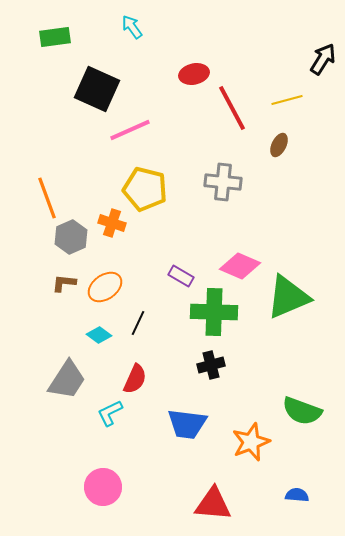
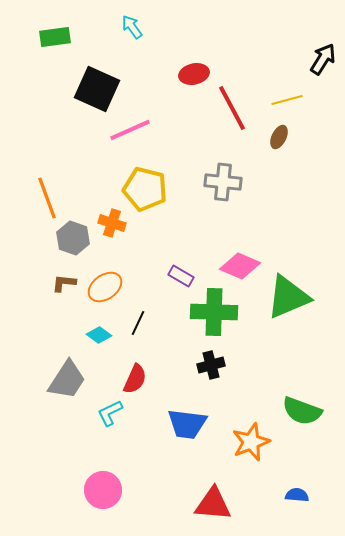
brown ellipse: moved 8 px up
gray hexagon: moved 2 px right, 1 px down; rotated 16 degrees counterclockwise
pink circle: moved 3 px down
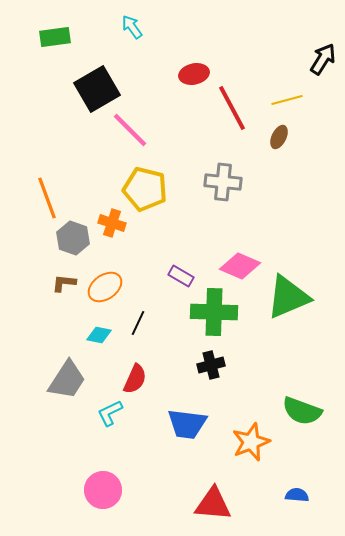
black square: rotated 36 degrees clockwise
pink line: rotated 69 degrees clockwise
cyan diamond: rotated 25 degrees counterclockwise
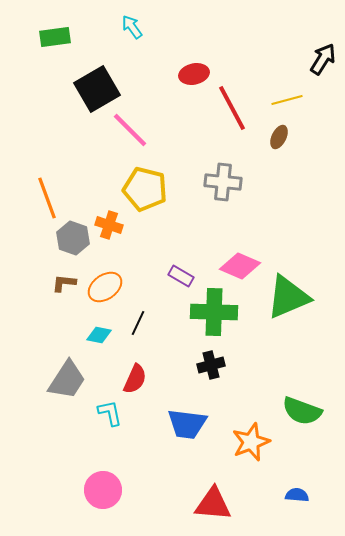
orange cross: moved 3 px left, 2 px down
cyan L-shape: rotated 104 degrees clockwise
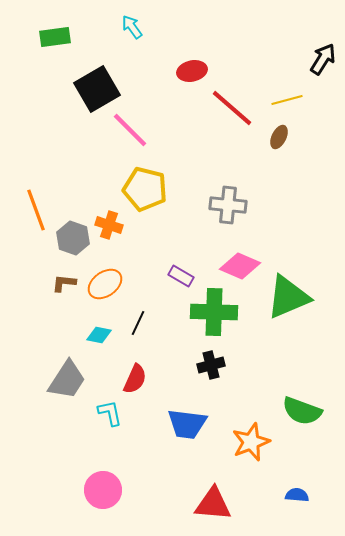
red ellipse: moved 2 px left, 3 px up
red line: rotated 21 degrees counterclockwise
gray cross: moved 5 px right, 23 px down
orange line: moved 11 px left, 12 px down
orange ellipse: moved 3 px up
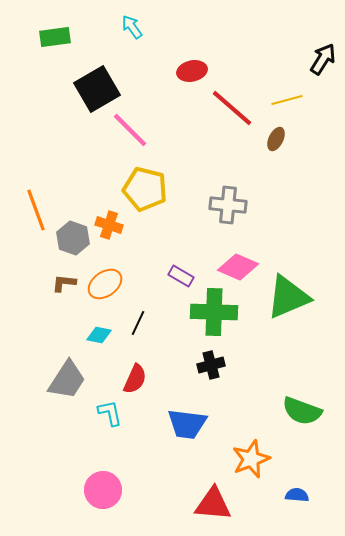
brown ellipse: moved 3 px left, 2 px down
pink diamond: moved 2 px left, 1 px down
orange star: moved 17 px down
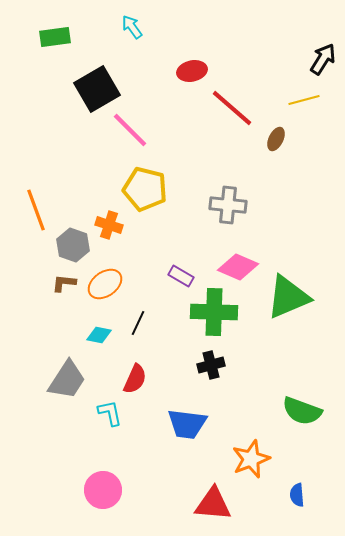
yellow line: moved 17 px right
gray hexagon: moved 7 px down
blue semicircle: rotated 100 degrees counterclockwise
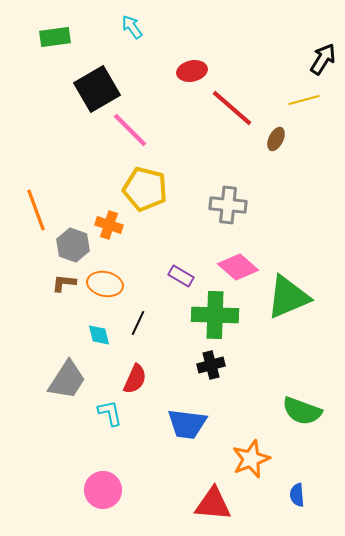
pink diamond: rotated 18 degrees clockwise
orange ellipse: rotated 48 degrees clockwise
green cross: moved 1 px right, 3 px down
cyan diamond: rotated 65 degrees clockwise
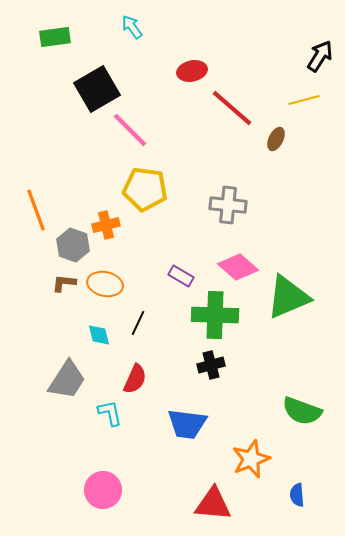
black arrow: moved 3 px left, 3 px up
yellow pentagon: rotated 6 degrees counterclockwise
orange cross: moved 3 px left; rotated 32 degrees counterclockwise
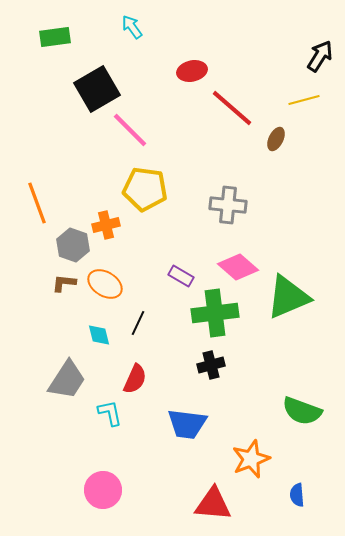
orange line: moved 1 px right, 7 px up
orange ellipse: rotated 20 degrees clockwise
green cross: moved 2 px up; rotated 9 degrees counterclockwise
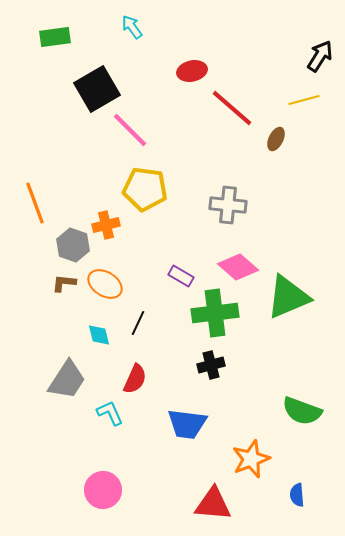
orange line: moved 2 px left
cyan L-shape: rotated 12 degrees counterclockwise
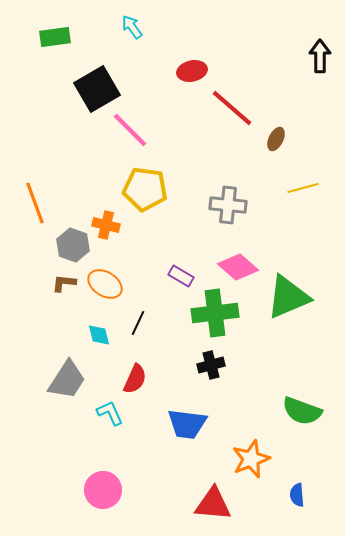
black arrow: rotated 32 degrees counterclockwise
yellow line: moved 1 px left, 88 px down
orange cross: rotated 28 degrees clockwise
